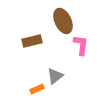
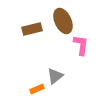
brown rectangle: moved 12 px up
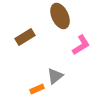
brown ellipse: moved 3 px left, 5 px up
brown rectangle: moved 7 px left, 8 px down; rotated 18 degrees counterclockwise
pink L-shape: rotated 50 degrees clockwise
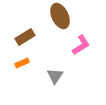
gray triangle: rotated 18 degrees counterclockwise
orange rectangle: moved 15 px left, 26 px up
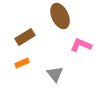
pink L-shape: rotated 125 degrees counterclockwise
gray triangle: moved 2 px up; rotated 12 degrees counterclockwise
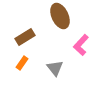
pink L-shape: rotated 70 degrees counterclockwise
orange rectangle: rotated 32 degrees counterclockwise
gray triangle: moved 6 px up
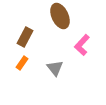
brown rectangle: rotated 30 degrees counterclockwise
pink L-shape: moved 1 px right
